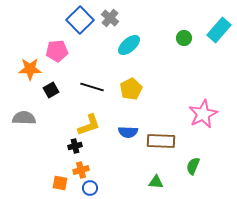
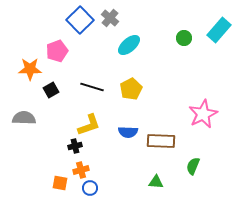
pink pentagon: rotated 15 degrees counterclockwise
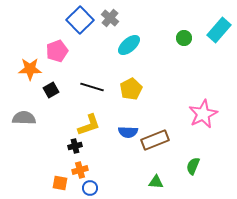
brown rectangle: moved 6 px left, 1 px up; rotated 24 degrees counterclockwise
orange cross: moved 1 px left
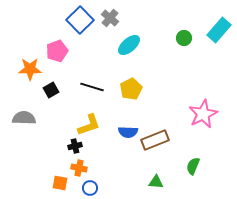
orange cross: moved 1 px left, 2 px up; rotated 28 degrees clockwise
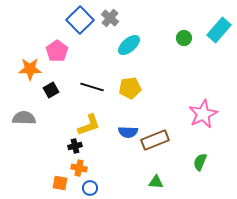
pink pentagon: rotated 15 degrees counterclockwise
yellow pentagon: moved 1 px left, 1 px up; rotated 20 degrees clockwise
green semicircle: moved 7 px right, 4 px up
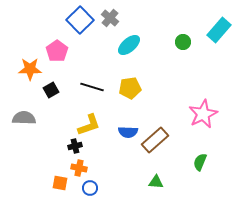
green circle: moved 1 px left, 4 px down
brown rectangle: rotated 20 degrees counterclockwise
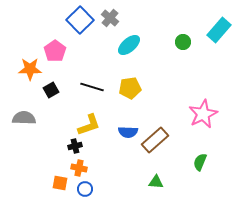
pink pentagon: moved 2 px left
blue circle: moved 5 px left, 1 px down
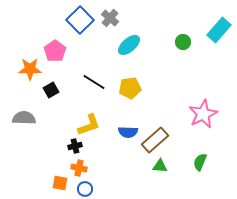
black line: moved 2 px right, 5 px up; rotated 15 degrees clockwise
green triangle: moved 4 px right, 16 px up
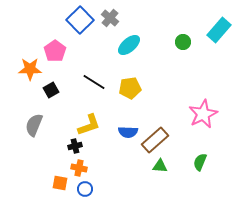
gray semicircle: moved 10 px right, 7 px down; rotated 70 degrees counterclockwise
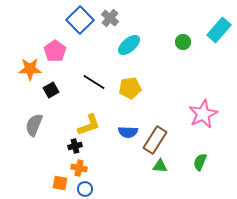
brown rectangle: rotated 16 degrees counterclockwise
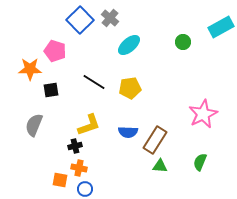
cyan rectangle: moved 2 px right, 3 px up; rotated 20 degrees clockwise
pink pentagon: rotated 20 degrees counterclockwise
black square: rotated 21 degrees clockwise
orange square: moved 3 px up
